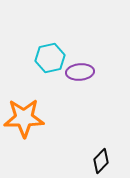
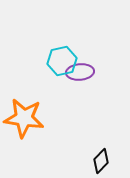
cyan hexagon: moved 12 px right, 3 px down
orange star: rotated 9 degrees clockwise
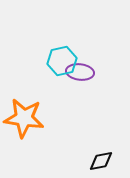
purple ellipse: rotated 12 degrees clockwise
black diamond: rotated 35 degrees clockwise
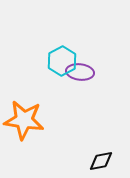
cyan hexagon: rotated 16 degrees counterclockwise
orange star: moved 2 px down
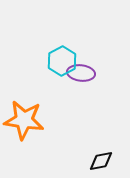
purple ellipse: moved 1 px right, 1 px down
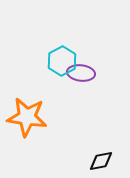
orange star: moved 3 px right, 3 px up
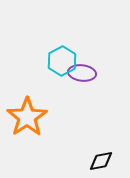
purple ellipse: moved 1 px right
orange star: rotated 30 degrees clockwise
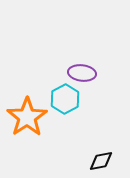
cyan hexagon: moved 3 px right, 38 px down
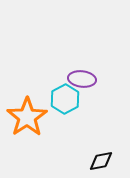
purple ellipse: moved 6 px down
